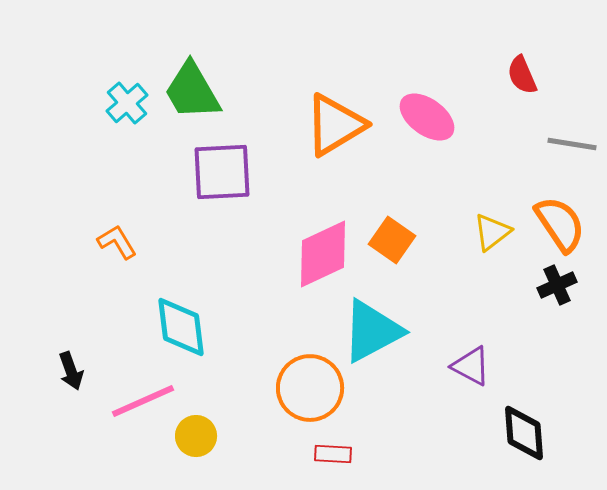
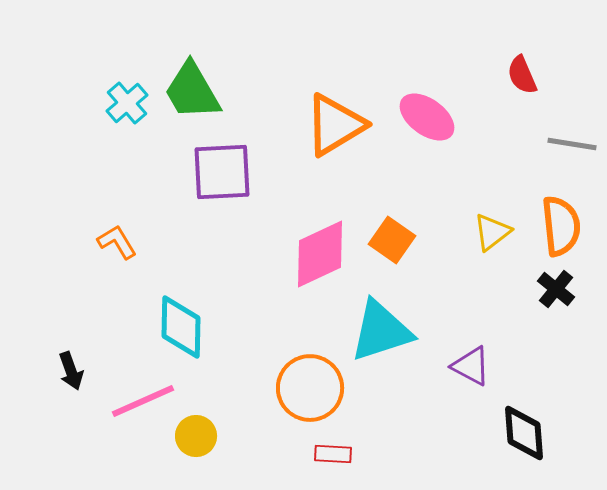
orange semicircle: moved 1 px right, 2 px down; rotated 28 degrees clockwise
pink diamond: moved 3 px left
black cross: moved 1 px left, 4 px down; rotated 27 degrees counterclockwise
cyan diamond: rotated 8 degrees clockwise
cyan triangle: moved 9 px right; rotated 10 degrees clockwise
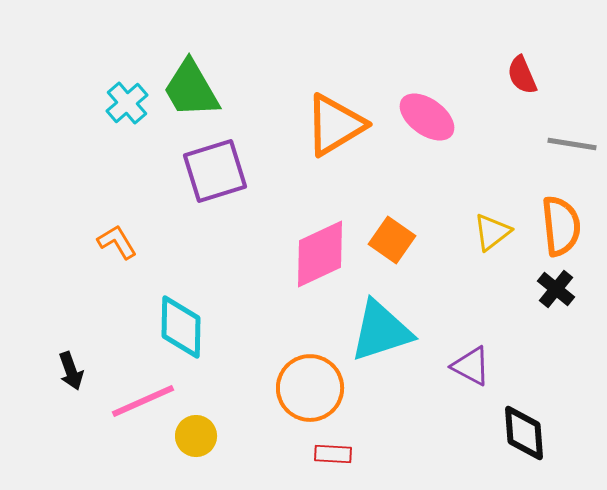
green trapezoid: moved 1 px left, 2 px up
purple square: moved 7 px left, 1 px up; rotated 14 degrees counterclockwise
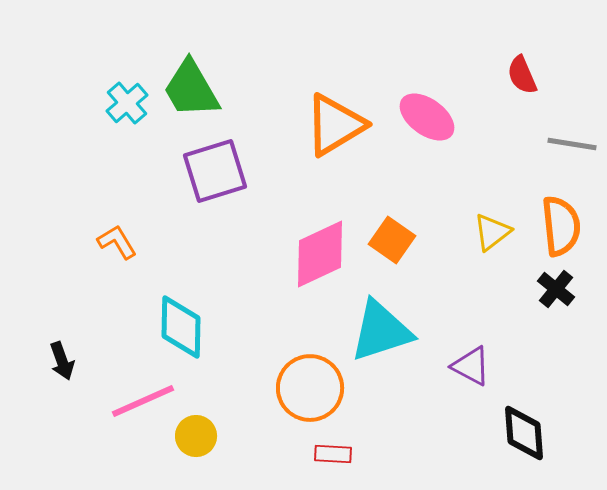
black arrow: moved 9 px left, 10 px up
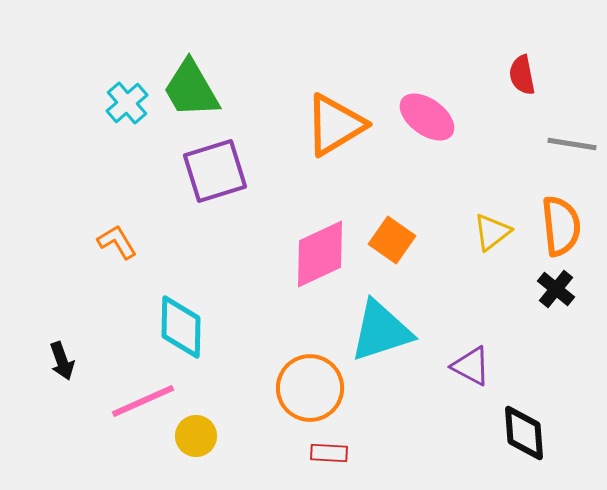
red semicircle: rotated 12 degrees clockwise
red rectangle: moved 4 px left, 1 px up
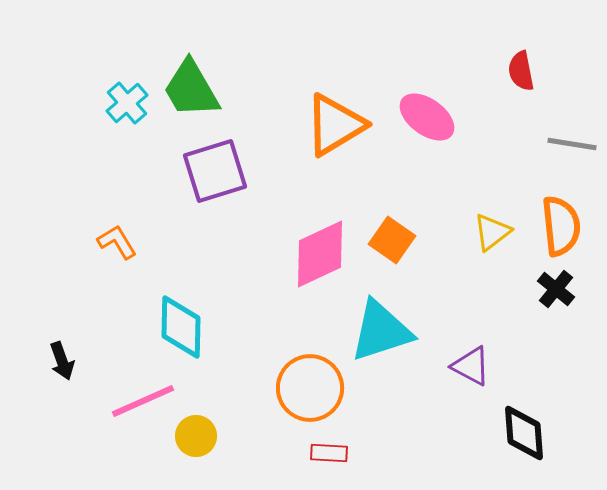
red semicircle: moved 1 px left, 4 px up
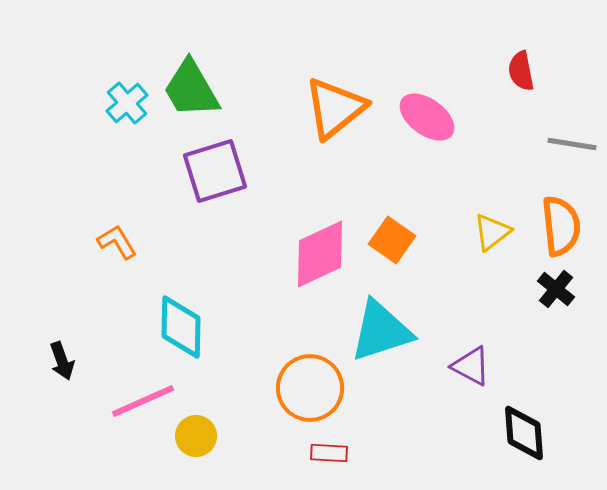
orange triangle: moved 17 px up; rotated 8 degrees counterclockwise
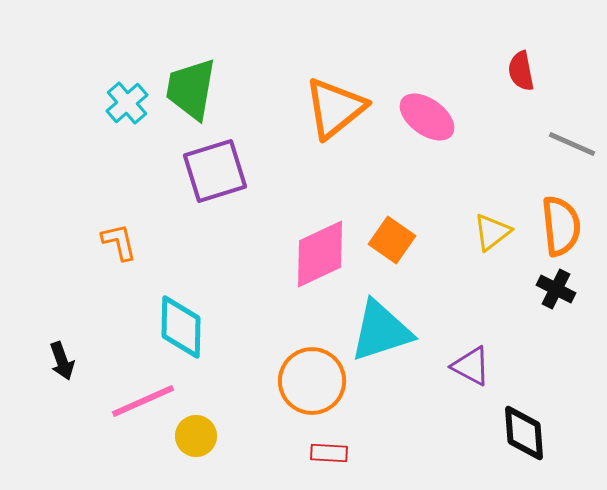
green trapezoid: rotated 40 degrees clockwise
gray line: rotated 15 degrees clockwise
orange L-shape: moved 2 px right; rotated 18 degrees clockwise
black cross: rotated 12 degrees counterclockwise
orange circle: moved 2 px right, 7 px up
